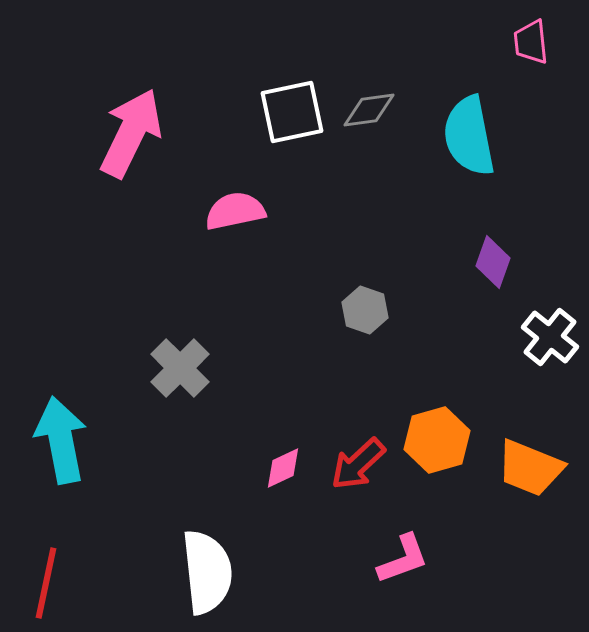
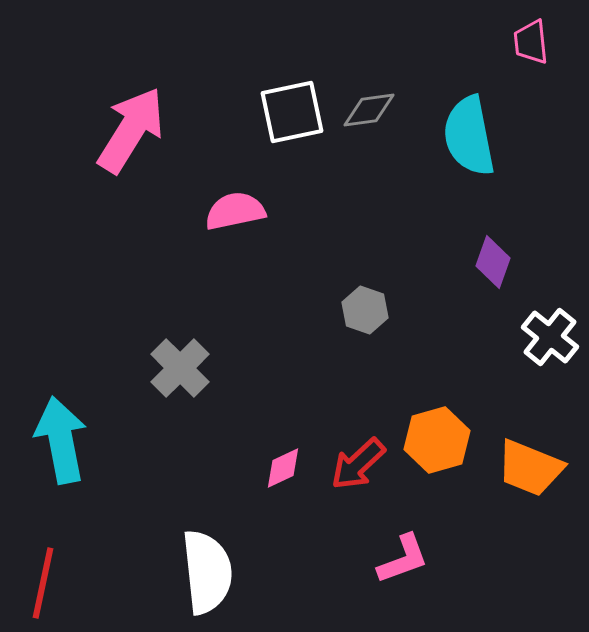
pink arrow: moved 3 px up; rotated 6 degrees clockwise
red line: moved 3 px left
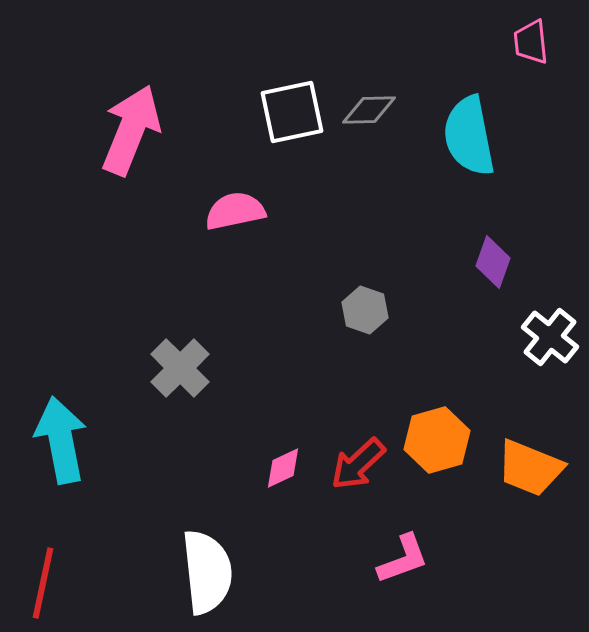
gray diamond: rotated 6 degrees clockwise
pink arrow: rotated 10 degrees counterclockwise
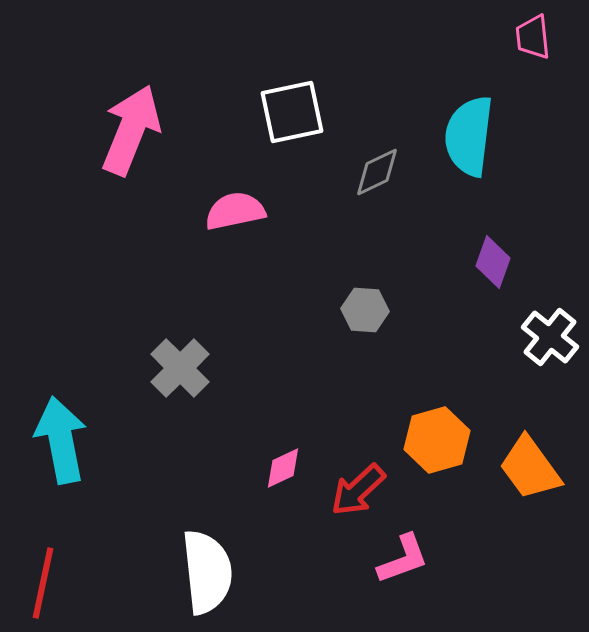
pink trapezoid: moved 2 px right, 5 px up
gray diamond: moved 8 px right, 62 px down; rotated 24 degrees counterclockwise
cyan semicircle: rotated 18 degrees clockwise
gray hexagon: rotated 15 degrees counterclockwise
red arrow: moved 26 px down
orange trapezoid: rotated 32 degrees clockwise
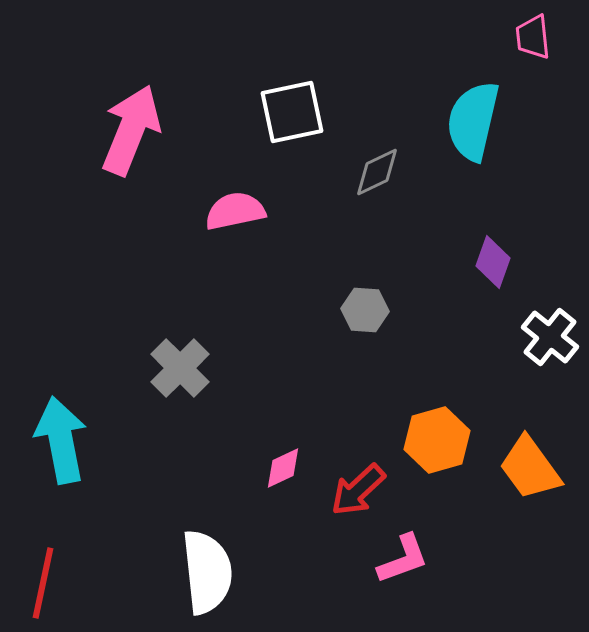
cyan semicircle: moved 4 px right, 15 px up; rotated 6 degrees clockwise
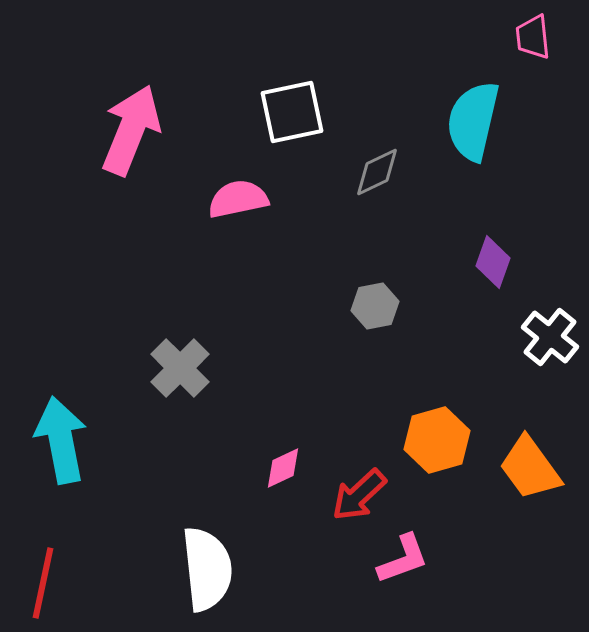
pink semicircle: moved 3 px right, 12 px up
gray hexagon: moved 10 px right, 4 px up; rotated 15 degrees counterclockwise
red arrow: moved 1 px right, 5 px down
white semicircle: moved 3 px up
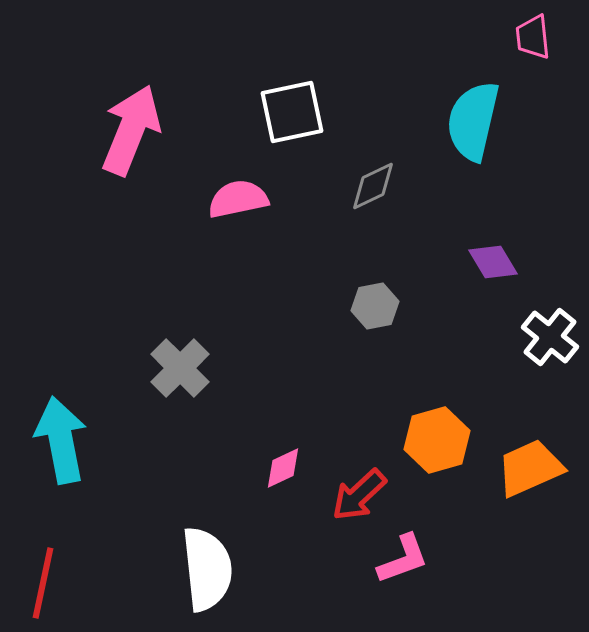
gray diamond: moved 4 px left, 14 px down
purple diamond: rotated 51 degrees counterclockwise
orange trapezoid: rotated 102 degrees clockwise
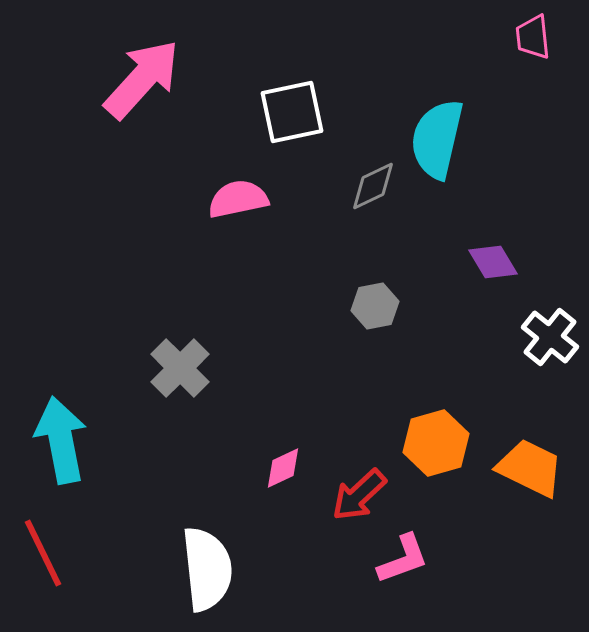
cyan semicircle: moved 36 px left, 18 px down
pink arrow: moved 11 px right, 51 px up; rotated 20 degrees clockwise
orange hexagon: moved 1 px left, 3 px down
orange trapezoid: rotated 50 degrees clockwise
red line: moved 30 px up; rotated 38 degrees counterclockwise
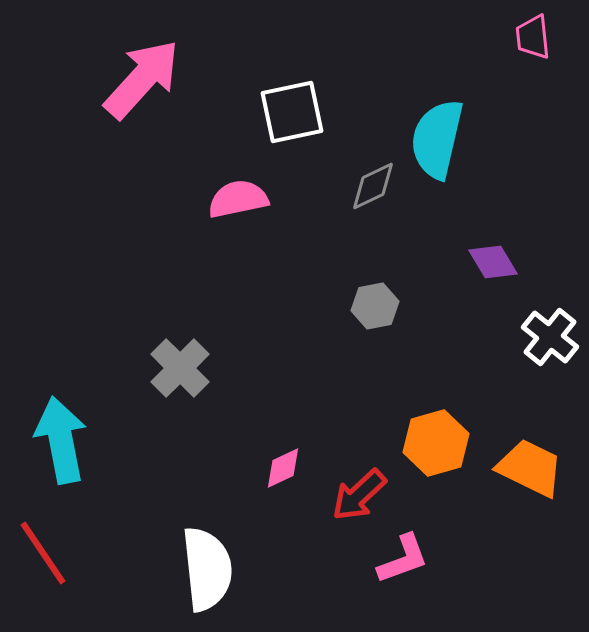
red line: rotated 8 degrees counterclockwise
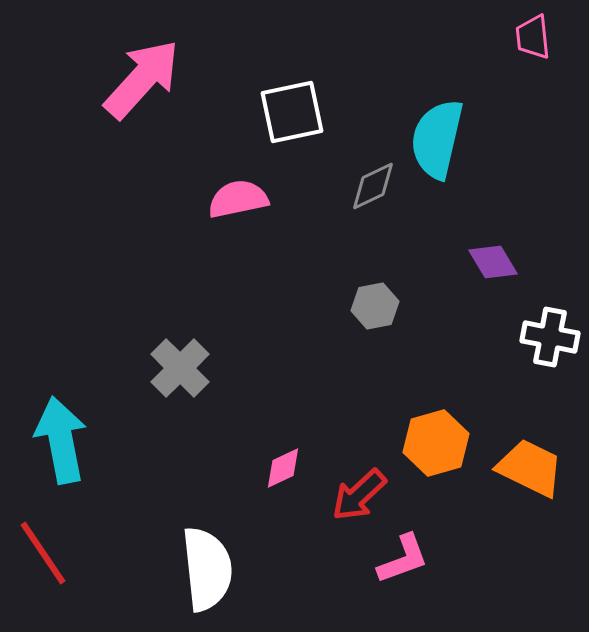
white cross: rotated 28 degrees counterclockwise
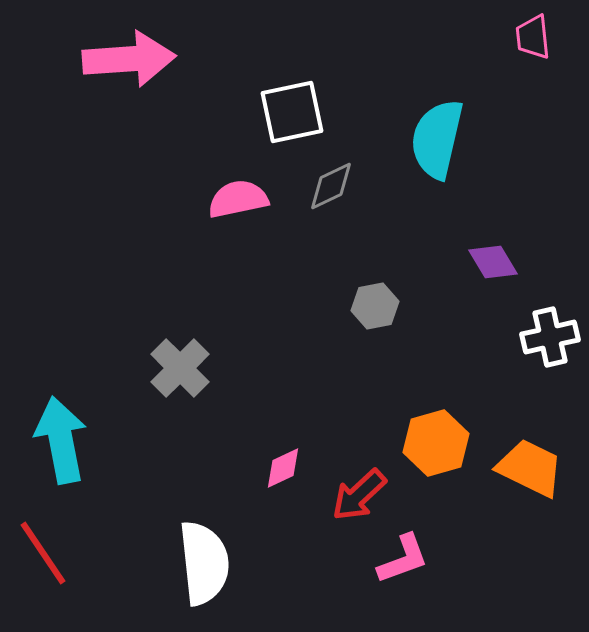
pink arrow: moved 13 px left, 20 px up; rotated 44 degrees clockwise
gray diamond: moved 42 px left
white cross: rotated 24 degrees counterclockwise
white semicircle: moved 3 px left, 6 px up
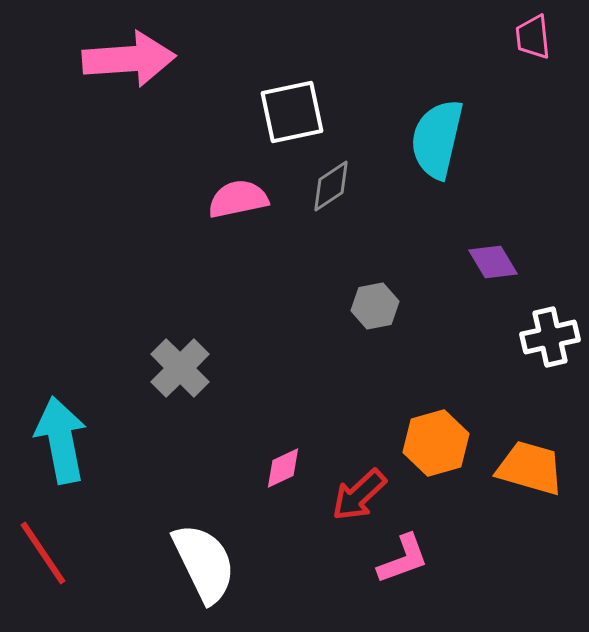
gray diamond: rotated 8 degrees counterclockwise
orange trapezoid: rotated 10 degrees counterclockwise
white semicircle: rotated 20 degrees counterclockwise
